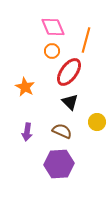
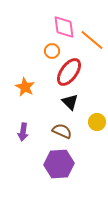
pink diamond: moved 11 px right; rotated 15 degrees clockwise
orange line: moved 6 px right; rotated 65 degrees counterclockwise
purple arrow: moved 4 px left
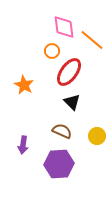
orange star: moved 1 px left, 2 px up
black triangle: moved 2 px right
yellow circle: moved 14 px down
purple arrow: moved 13 px down
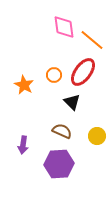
orange circle: moved 2 px right, 24 px down
red ellipse: moved 14 px right
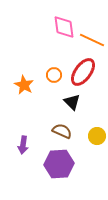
orange line: rotated 15 degrees counterclockwise
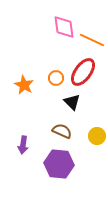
orange circle: moved 2 px right, 3 px down
purple hexagon: rotated 8 degrees clockwise
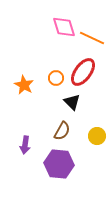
pink diamond: rotated 10 degrees counterclockwise
orange line: moved 2 px up
brown semicircle: rotated 96 degrees clockwise
purple arrow: moved 2 px right
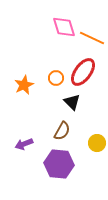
orange star: rotated 18 degrees clockwise
yellow circle: moved 7 px down
purple arrow: moved 1 px left, 1 px up; rotated 60 degrees clockwise
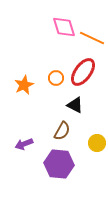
black triangle: moved 3 px right, 3 px down; rotated 18 degrees counterclockwise
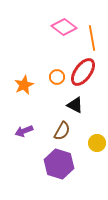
pink diamond: rotated 35 degrees counterclockwise
orange line: rotated 55 degrees clockwise
orange circle: moved 1 px right, 1 px up
purple arrow: moved 13 px up
purple hexagon: rotated 12 degrees clockwise
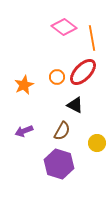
red ellipse: rotated 8 degrees clockwise
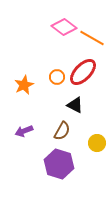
orange line: rotated 50 degrees counterclockwise
